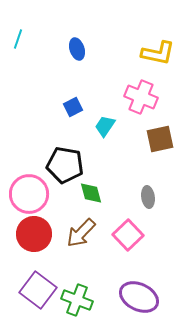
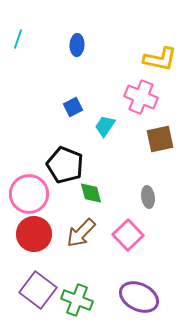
blue ellipse: moved 4 px up; rotated 20 degrees clockwise
yellow L-shape: moved 2 px right, 6 px down
black pentagon: rotated 12 degrees clockwise
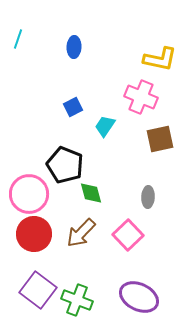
blue ellipse: moved 3 px left, 2 px down
gray ellipse: rotated 10 degrees clockwise
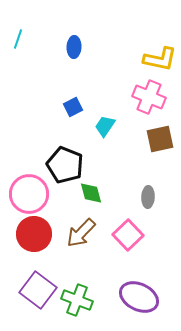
pink cross: moved 8 px right
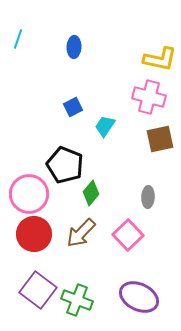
pink cross: rotated 8 degrees counterclockwise
green diamond: rotated 55 degrees clockwise
